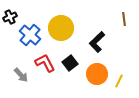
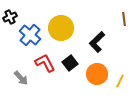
gray arrow: moved 3 px down
yellow line: moved 1 px right
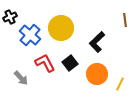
brown line: moved 1 px right, 1 px down
yellow line: moved 3 px down
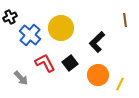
orange circle: moved 1 px right, 1 px down
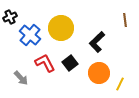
orange circle: moved 1 px right, 2 px up
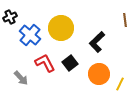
orange circle: moved 1 px down
